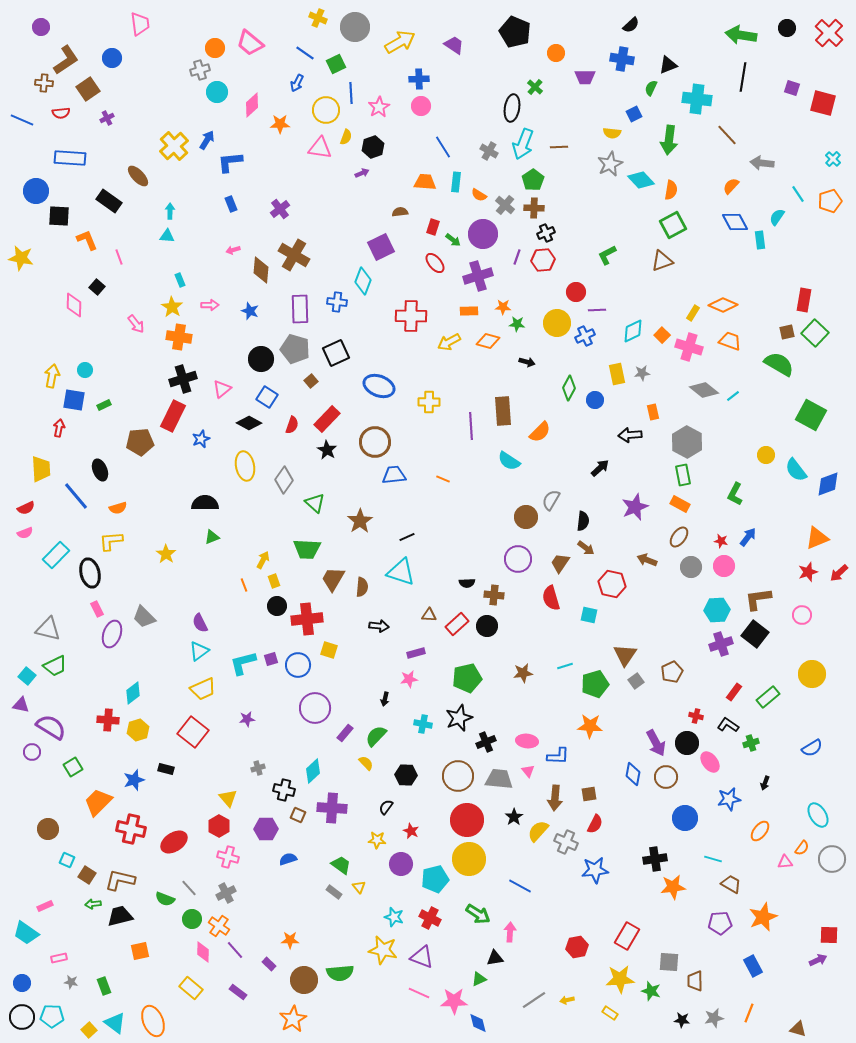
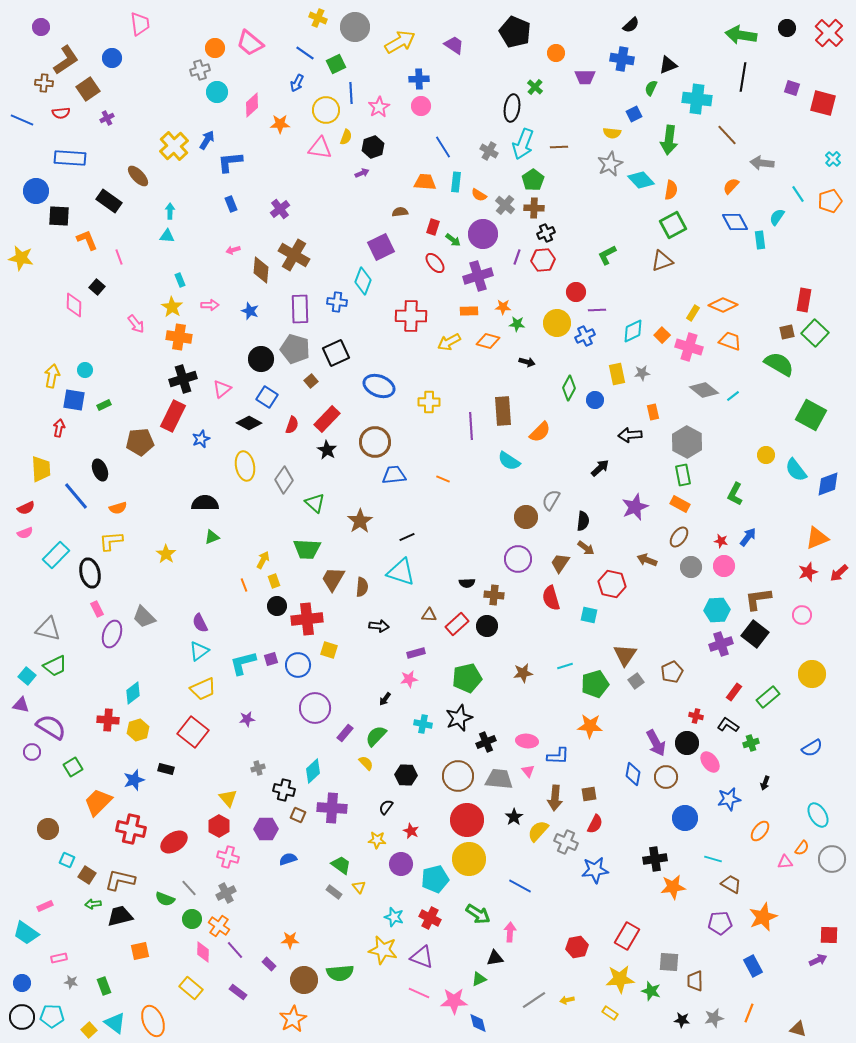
black arrow at (385, 699): rotated 24 degrees clockwise
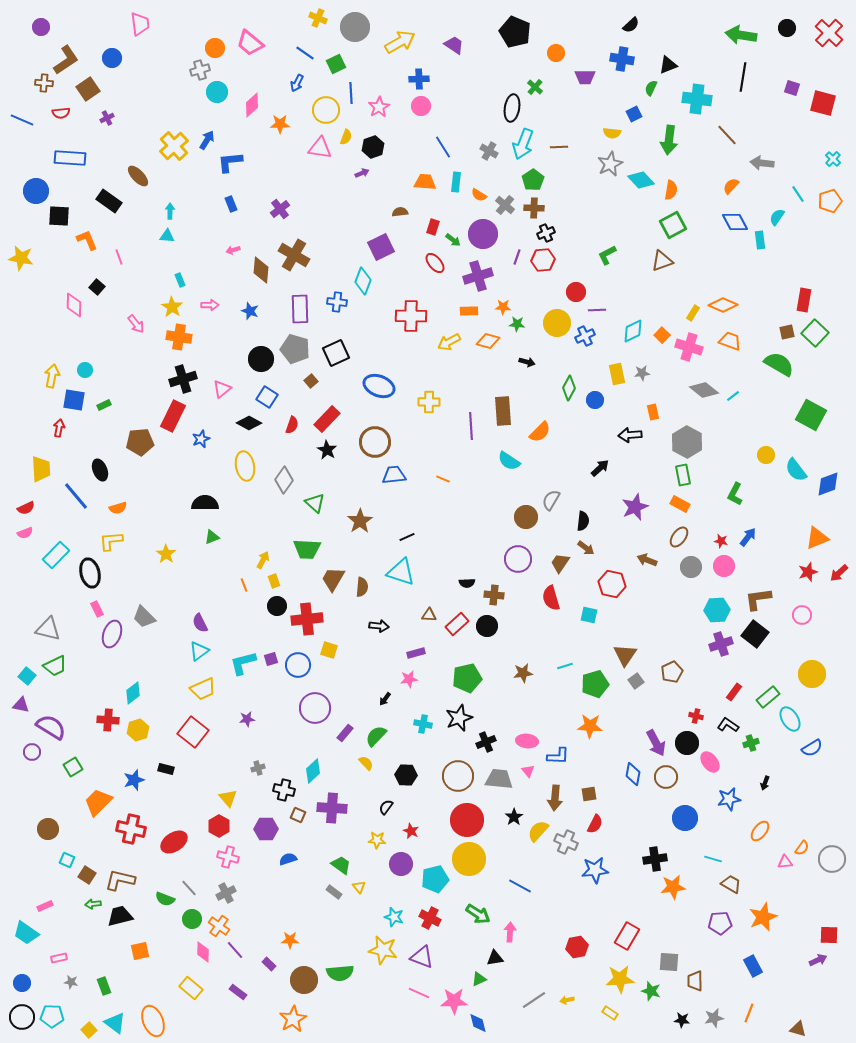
cyan ellipse at (818, 815): moved 28 px left, 96 px up
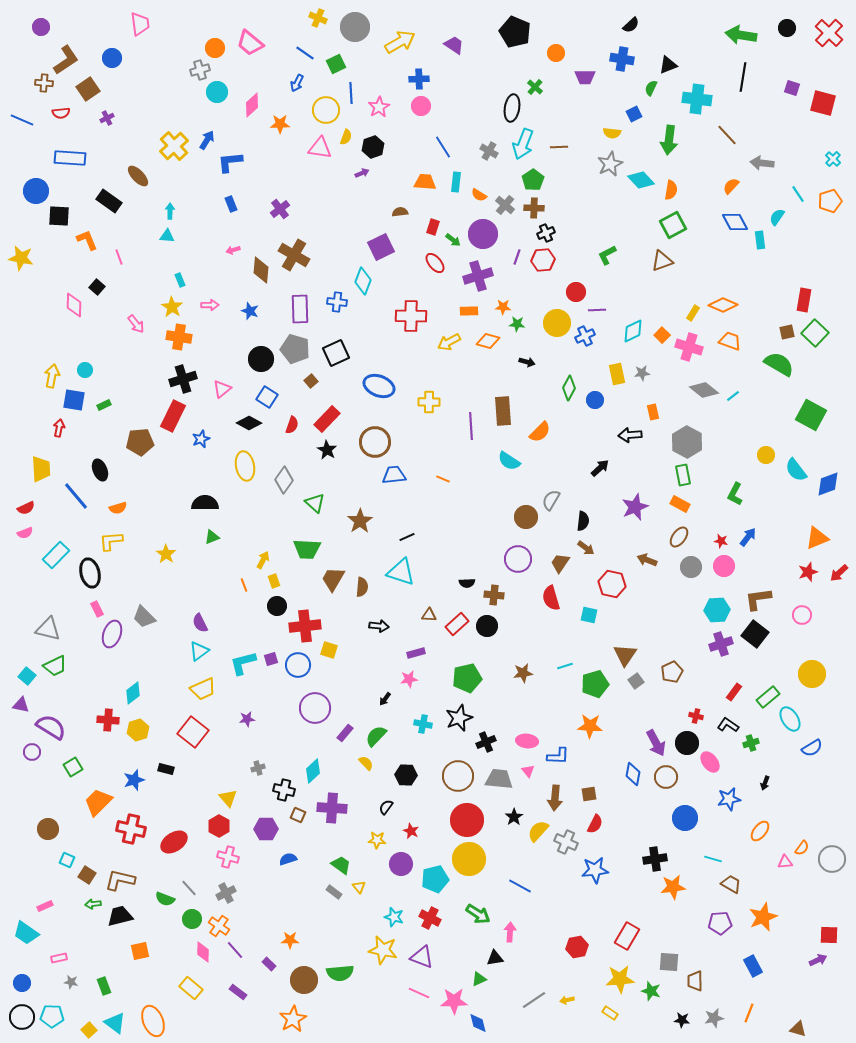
red cross at (307, 619): moved 2 px left, 7 px down
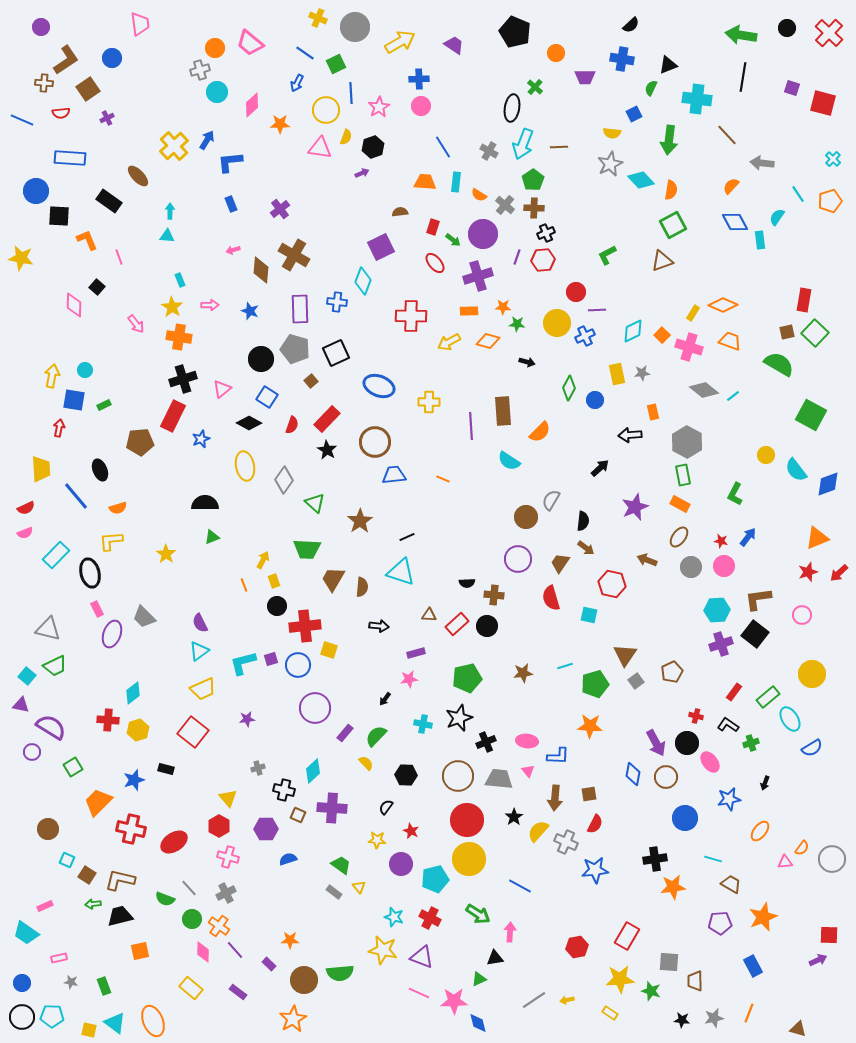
yellow square at (89, 1030): rotated 35 degrees counterclockwise
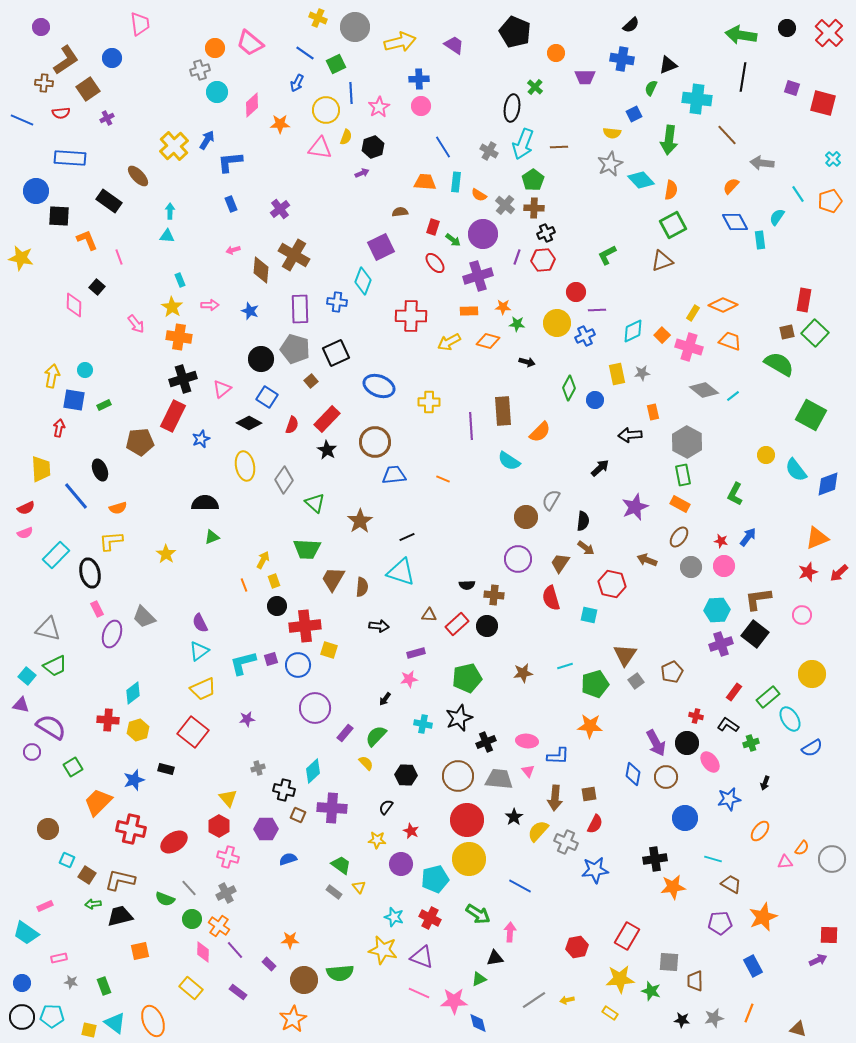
yellow arrow at (400, 42): rotated 16 degrees clockwise
black semicircle at (467, 583): moved 2 px down
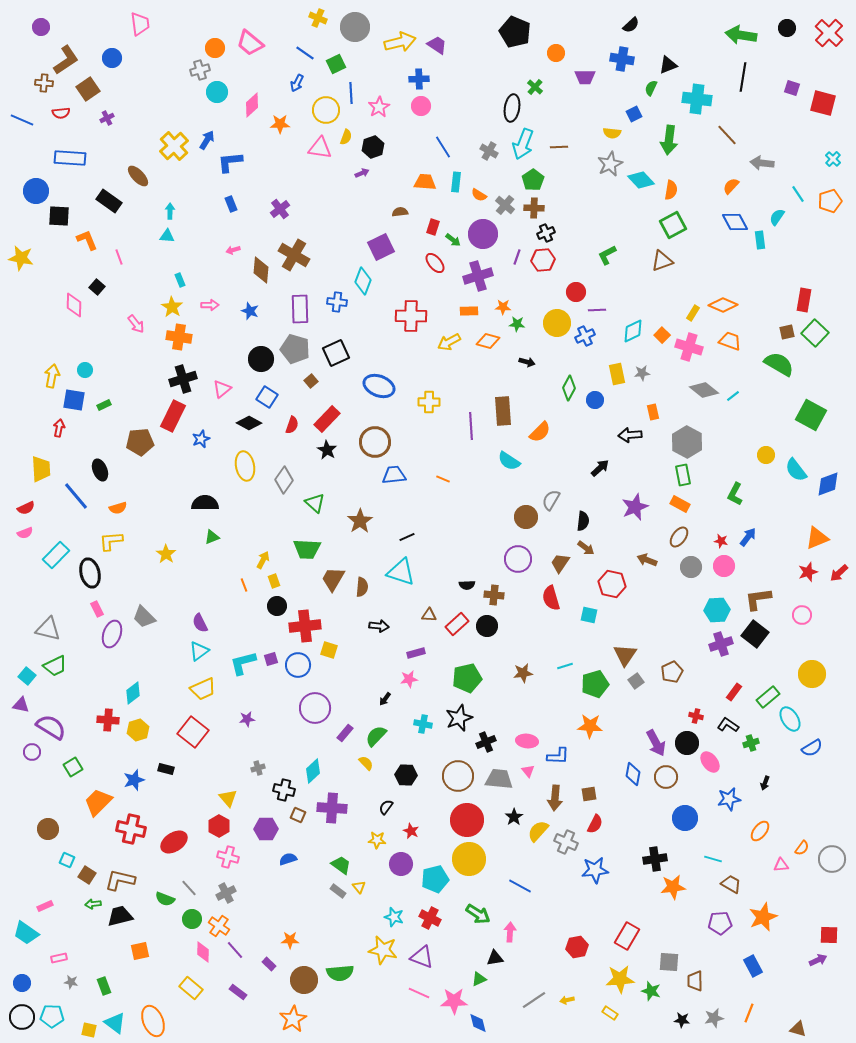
purple trapezoid at (454, 45): moved 17 px left
pink triangle at (785, 862): moved 4 px left, 3 px down
gray rectangle at (334, 892): moved 4 px right, 1 px up
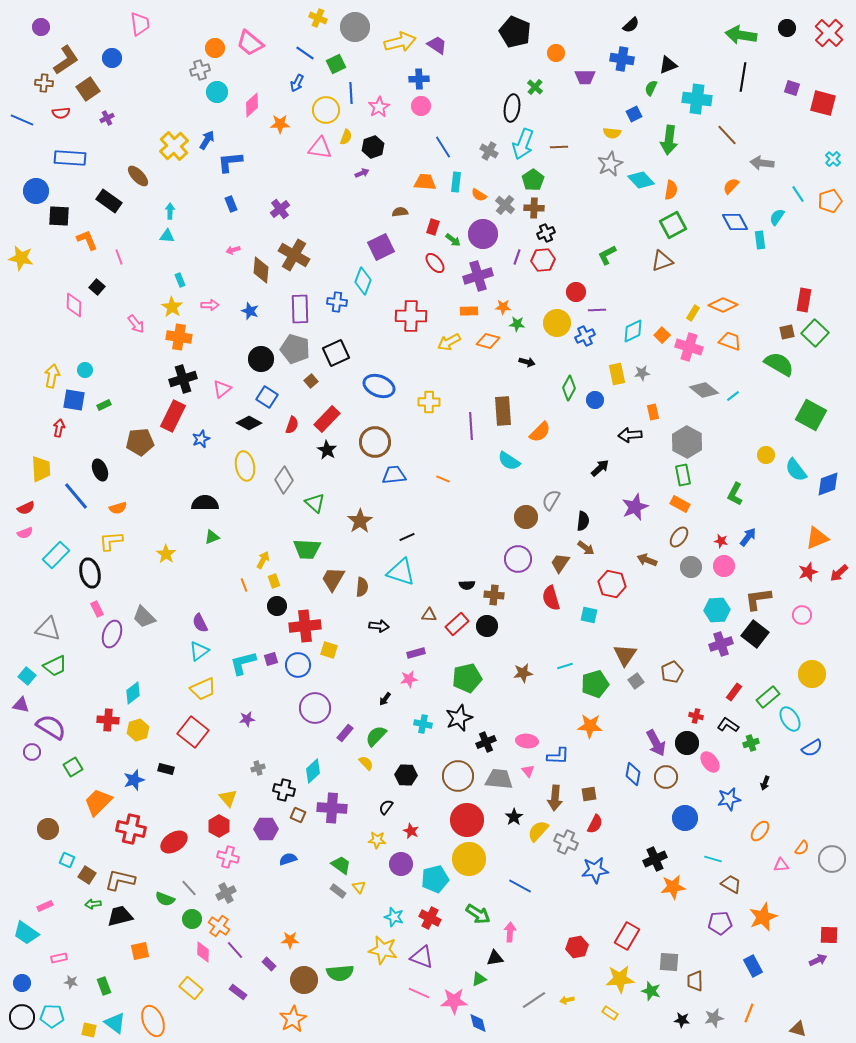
black cross at (655, 859): rotated 15 degrees counterclockwise
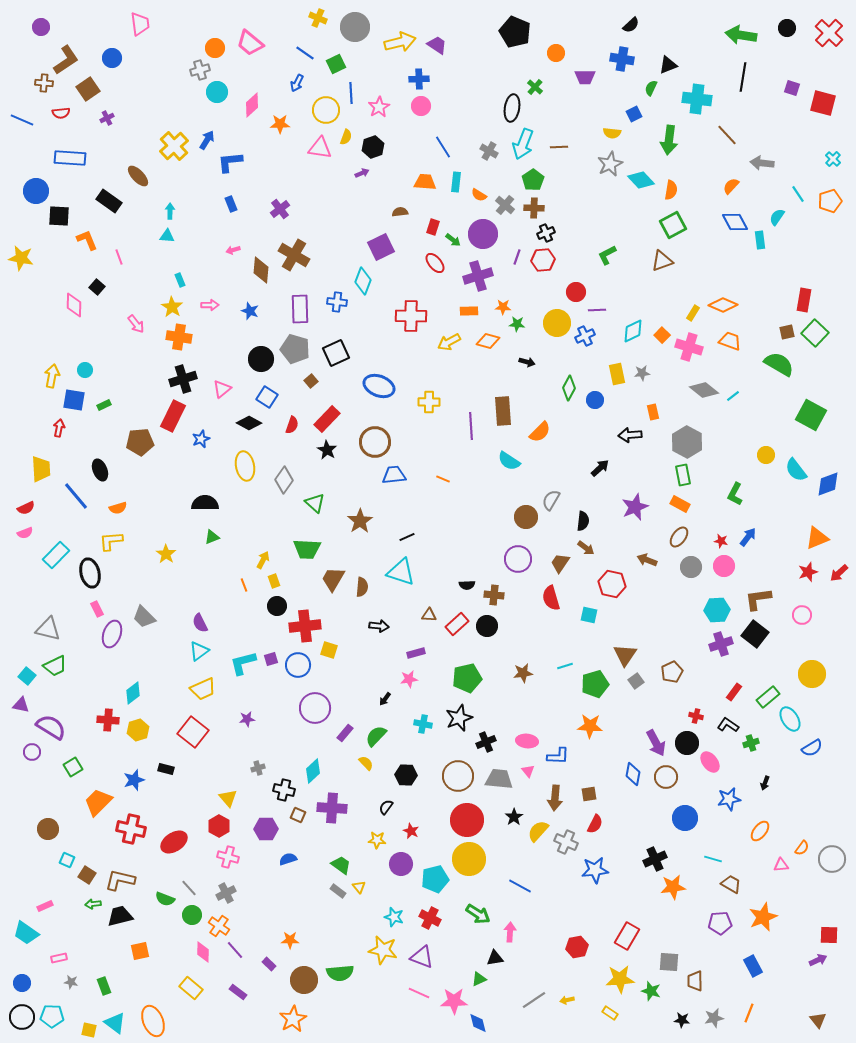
green circle at (192, 919): moved 4 px up
brown triangle at (798, 1029): moved 20 px right, 9 px up; rotated 36 degrees clockwise
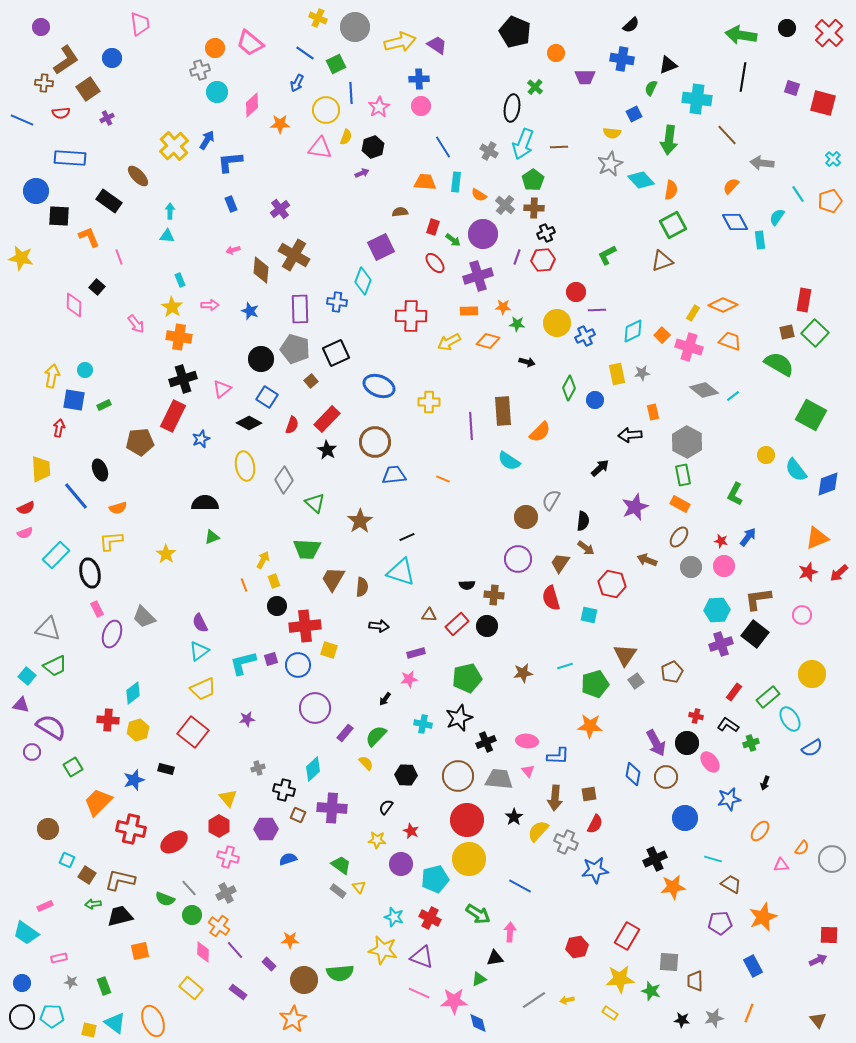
orange L-shape at (87, 240): moved 2 px right, 3 px up
cyan diamond at (313, 771): moved 2 px up
